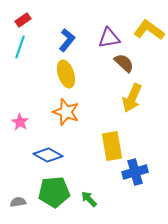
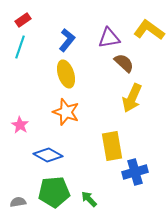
pink star: moved 3 px down
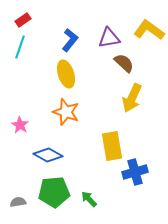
blue L-shape: moved 3 px right
